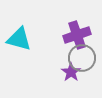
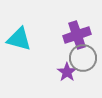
gray circle: moved 1 px right
purple star: moved 4 px left
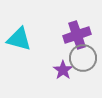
purple star: moved 4 px left, 2 px up
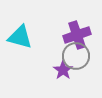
cyan triangle: moved 1 px right, 2 px up
gray circle: moved 7 px left, 2 px up
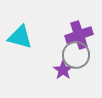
purple cross: moved 2 px right
gray circle: moved 1 px up
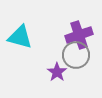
purple star: moved 6 px left, 2 px down
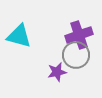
cyan triangle: moved 1 px left, 1 px up
purple star: rotated 24 degrees clockwise
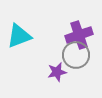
cyan triangle: rotated 36 degrees counterclockwise
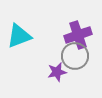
purple cross: moved 1 px left
gray circle: moved 1 px left, 1 px down
